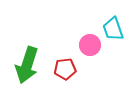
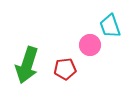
cyan trapezoid: moved 3 px left, 3 px up
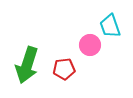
red pentagon: moved 1 px left
